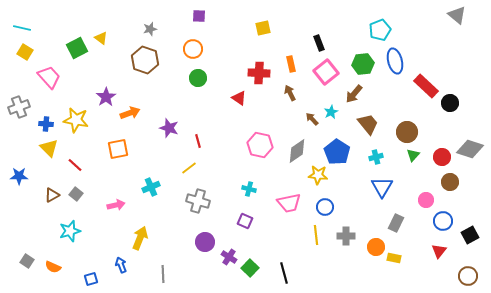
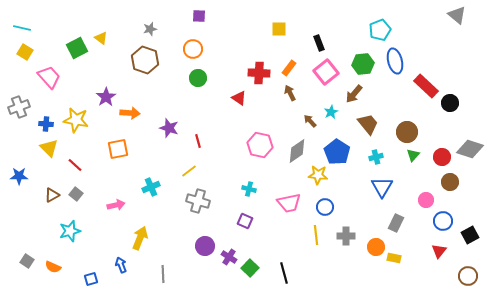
yellow square at (263, 28): moved 16 px right, 1 px down; rotated 14 degrees clockwise
orange rectangle at (291, 64): moved 2 px left, 4 px down; rotated 49 degrees clockwise
orange arrow at (130, 113): rotated 24 degrees clockwise
brown arrow at (312, 119): moved 2 px left, 2 px down
yellow line at (189, 168): moved 3 px down
purple circle at (205, 242): moved 4 px down
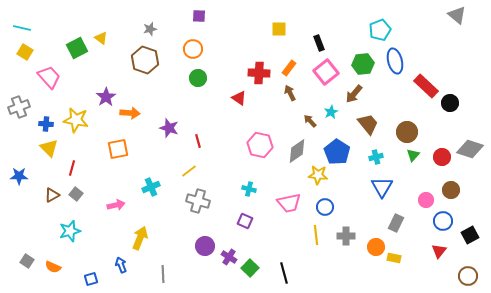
red line at (75, 165): moved 3 px left, 3 px down; rotated 63 degrees clockwise
brown circle at (450, 182): moved 1 px right, 8 px down
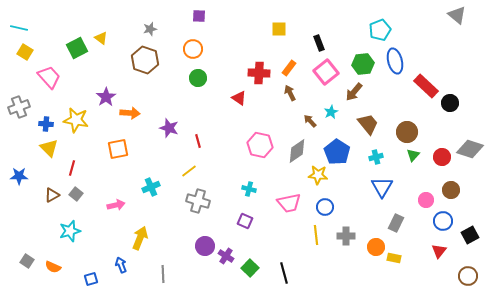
cyan line at (22, 28): moved 3 px left
brown arrow at (354, 94): moved 2 px up
purple cross at (229, 257): moved 3 px left, 1 px up
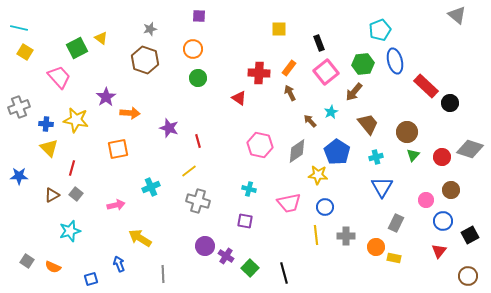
pink trapezoid at (49, 77): moved 10 px right
purple square at (245, 221): rotated 14 degrees counterclockwise
yellow arrow at (140, 238): rotated 80 degrees counterclockwise
blue arrow at (121, 265): moved 2 px left, 1 px up
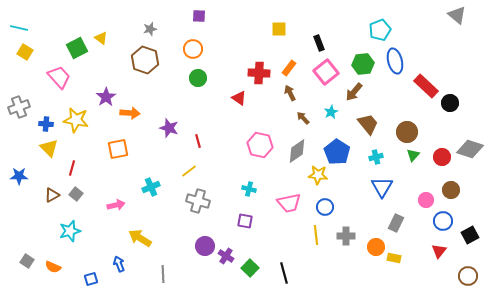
brown arrow at (310, 121): moved 7 px left, 3 px up
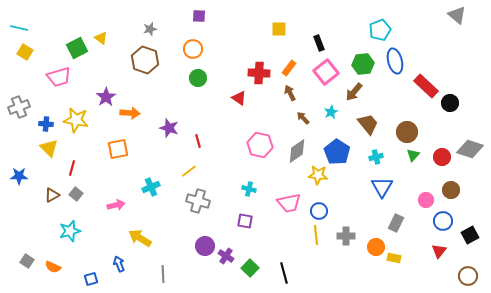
pink trapezoid at (59, 77): rotated 115 degrees clockwise
blue circle at (325, 207): moved 6 px left, 4 px down
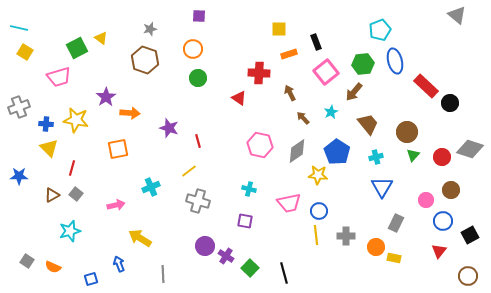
black rectangle at (319, 43): moved 3 px left, 1 px up
orange rectangle at (289, 68): moved 14 px up; rotated 35 degrees clockwise
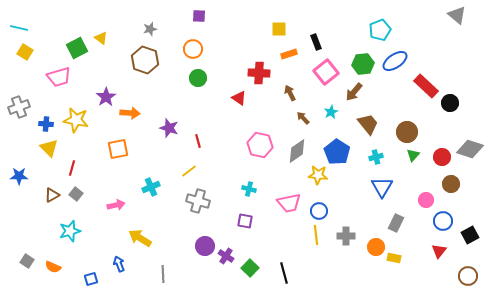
blue ellipse at (395, 61): rotated 70 degrees clockwise
brown circle at (451, 190): moved 6 px up
